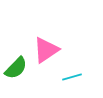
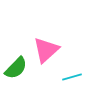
pink triangle: rotated 8 degrees counterclockwise
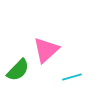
green semicircle: moved 2 px right, 2 px down
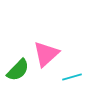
pink triangle: moved 4 px down
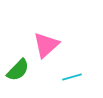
pink triangle: moved 9 px up
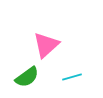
green semicircle: moved 9 px right, 7 px down; rotated 10 degrees clockwise
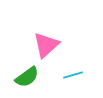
cyan line: moved 1 px right, 2 px up
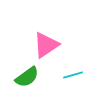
pink triangle: rotated 8 degrees clockwise
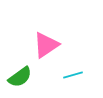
green semicircle: moved 7 px left
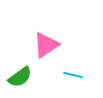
cyan line: rotated 30 degrees clockwise
